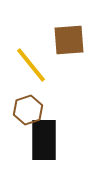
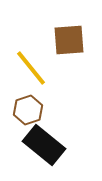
yellow line: moved 3 px down
black rectangle: moved 5 px down; rotated 51 degrees counterclockwise
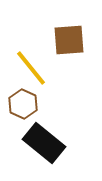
brown hexagon: moved 5 px left, 6 px up; rotated 16 degrees counterclockwise
black rectangle: moved 2 px up
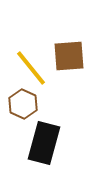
brown square: moved 16 px down
black rectangle: rotated 66 degrees clockwise
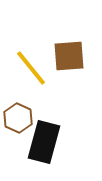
brown hexagon: moved 5 px left, 14 px down
black rectangle: moved 1 px up
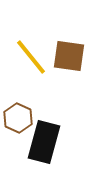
brown square: rotated 12 degrees clockwise
yellow line: moved 11 px up
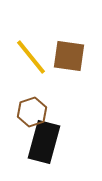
brown hexagon: moved 14 px right, 6 px up; rotated 16 degrees clockwise
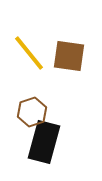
yellow line: moved 2 px left, 4 px up
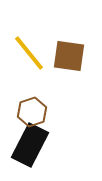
black rectangle: moved 14 px left, 3 px down; rotated 12 degrees clockwise
